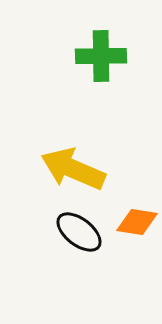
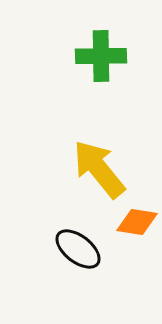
yellow arrow: moved 26 px right; rotated 28 degrees clockwise
black ellipse: moved 1 px left, 17 px down
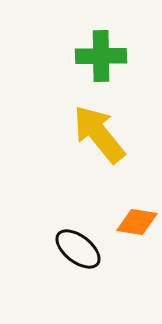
yellow arrow: moved 35 px up
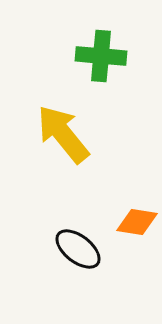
green cross: rotated 6 degrees clockwise
yellow arrow: moved 36 px left
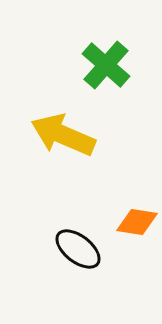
green cross: moved 5 px right, 9 px down; rotated 36 degrees clockwise
yellow arrow: moved 1 px down; rotated 28 degrees counterclockwise
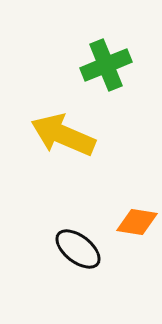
green cross: rotated 27 degrees clockwise
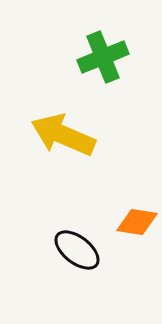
green cross: moved 3 px left, 8 px up
black ellipse: moved 1 px left, 1 px down
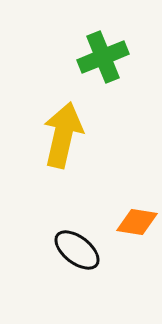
yellow arrow: rotated 80 degrees clockwise
